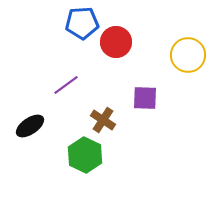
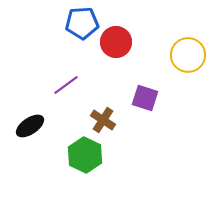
purple square: rotated 16 degrees clockwise
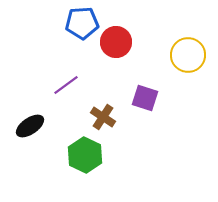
brown cross: moved 3 px up
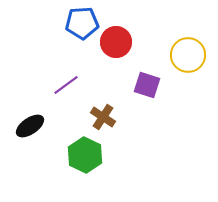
purple square: moved 2 px right, 13 px up
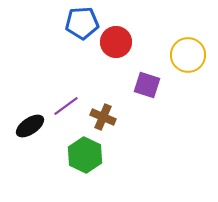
purple line: moved 21 px down
brown cross: rotated 10 degrees counterclockwise
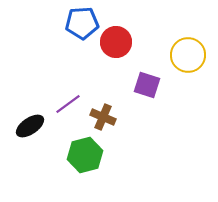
purple line: moved 2 px right, 2 px up
green hexagon: rotated 20 degrees clockwise
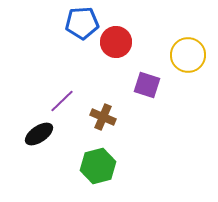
purple line: moved 6 px left, 3 px up; rotated 8 degrees counterclockwise
black ellipse: moved 9 px right, 8 px down
green hexagon: moved 13 px right, 11 px down
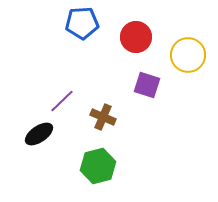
red circle: moved 20 px right, 5 px up
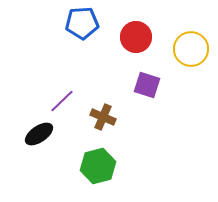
yellow circle: moved 3 px right, 6 px up
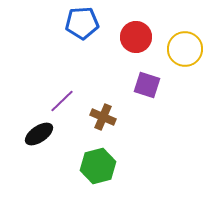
yellow circle: moved 6 px left
